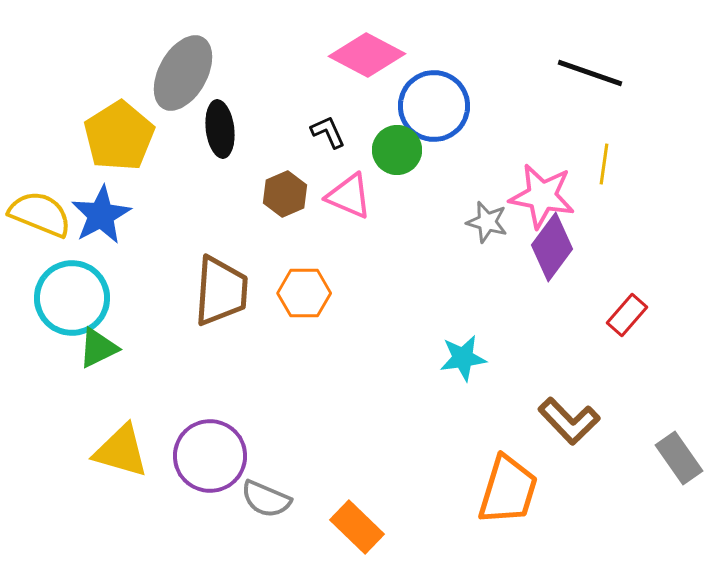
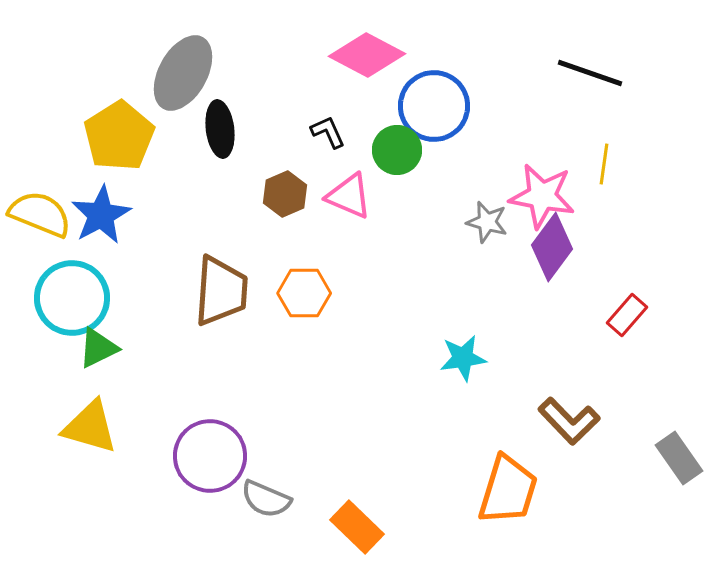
yellow triangle: moved 31 px left, 24 px up
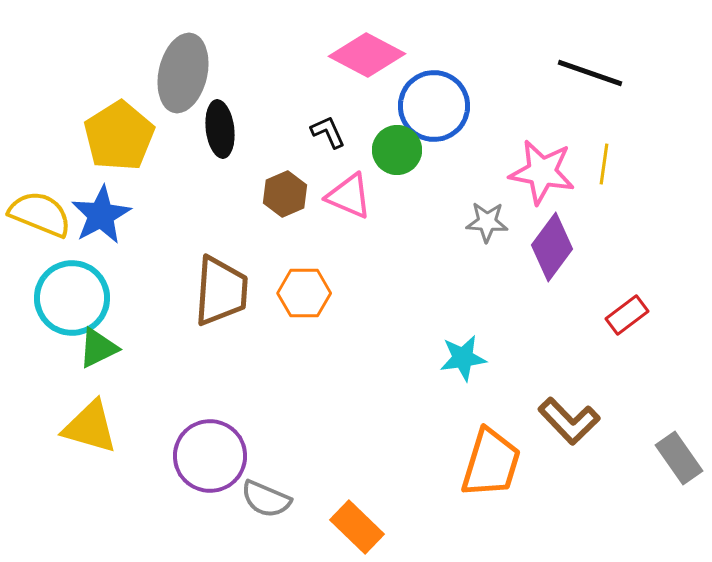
gray ellipse: rotated 16 degrees counterclockwise
pink star: moved 24 px up
gray star: rotated 12 degrees counterclockwise
red rectangle: rotated 12 degrees clockwise
orange trapezoid: moved 17 px left, 27 px up
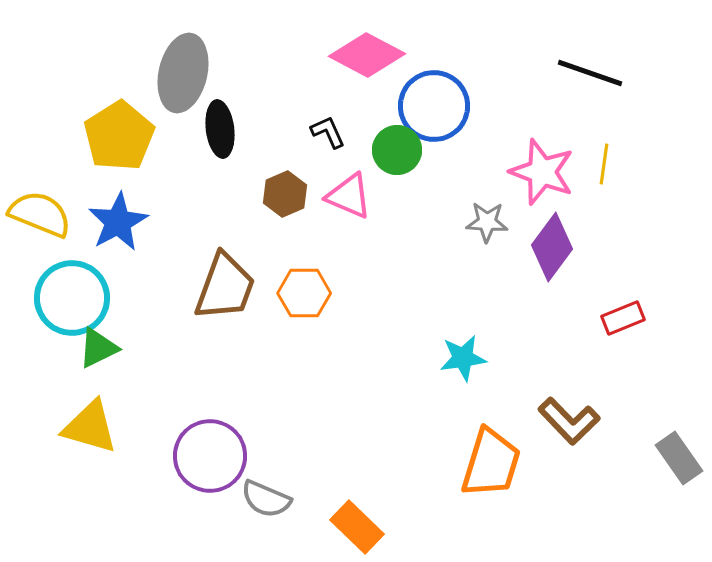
pink star: rotated 10 degrees clockwise
blue star: moved 17 px right, 7 px down
brown trapezoid: moved 4 px right, 4 px up; rotated 16 degrees clockwise
red rectangle: moved 4 px left, 3 px down; rotated 15 degrees clockwise
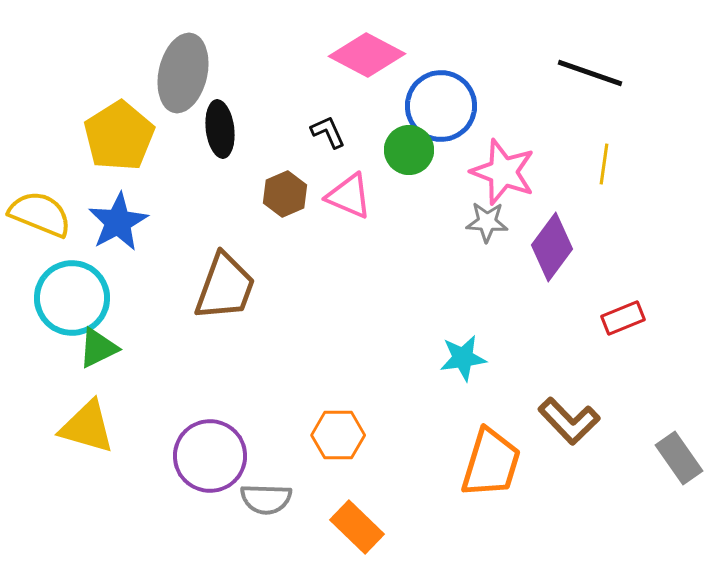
blue circle: moved 7 px right
green circle: moved 12 px right
pink star: moved 39 px left
orange hexagon: moved 34 px right, 142 px down
yellow triangle: moved 3 px left
gray semicircle: rotated 21 degrees counterclockwise
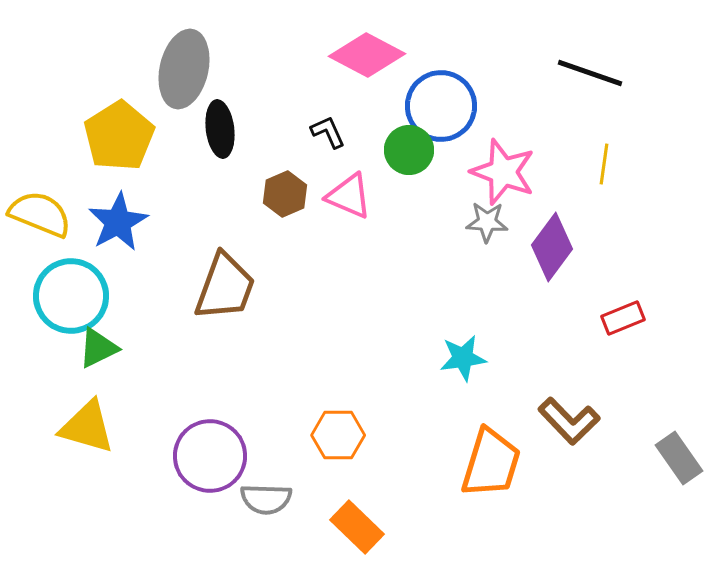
gray ellipse: moved 1 px right, 4 px up
cyan circle: moved 1 px left, 2 px up
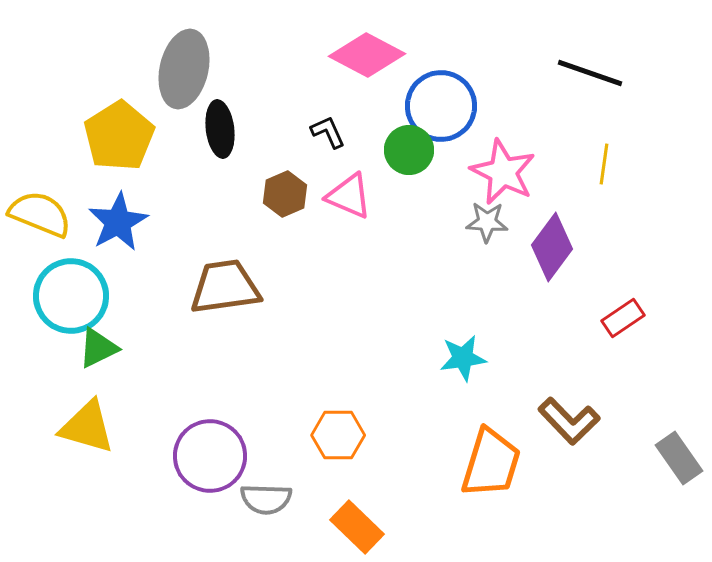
pink star: rotated 6 degrees clockwise
brown trapezoid: rotated 118 degrees counterclockwise
red rectangle: rotated 12 degrees counterclockwise
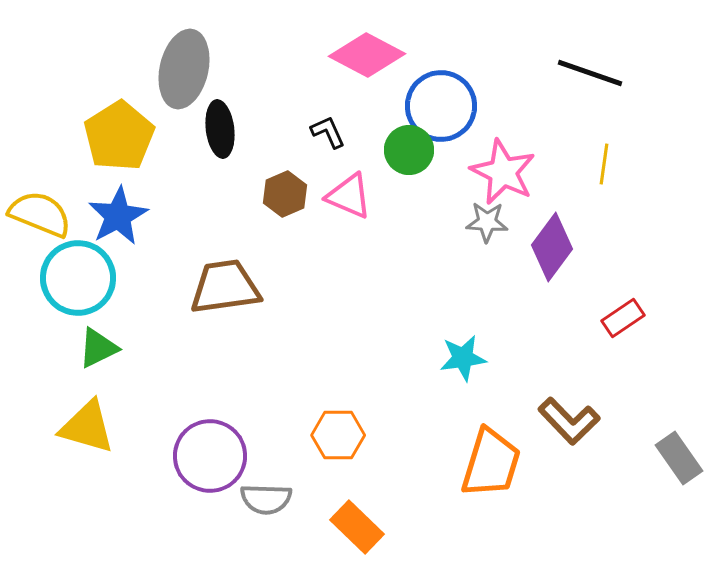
blue star: moved 6 px up
cyan circle: moved 7 px right, 18 px up
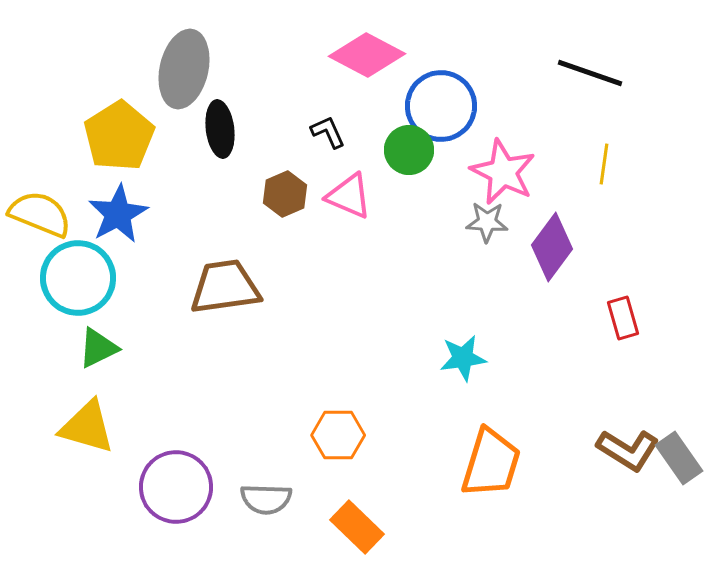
blue star: moved 2 px up
red rectangle: rotated 72 degrees counterclockwise
brown L-shape: moved 59 px right, 29 px down; rotated 14 degrees counterclockwise
purple circle: moved 34 px left, 31 px down
